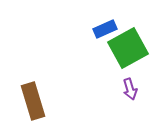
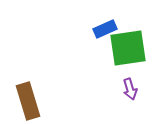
green square: rotated 21 degrees clockwise
brown rectangle: moved 5 px left
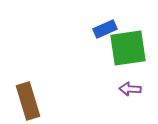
purple arrow: rotated 110 degrees clockwise
